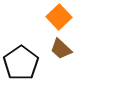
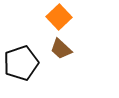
black pentagon: rotated 16 degrees clockwise
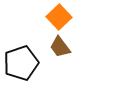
brown trapezoid: moved 1 px left, 2 px up; rotated 10 degrees clockwise
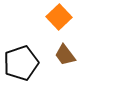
brown trapezoid: moved 5 px right, 8 px down
